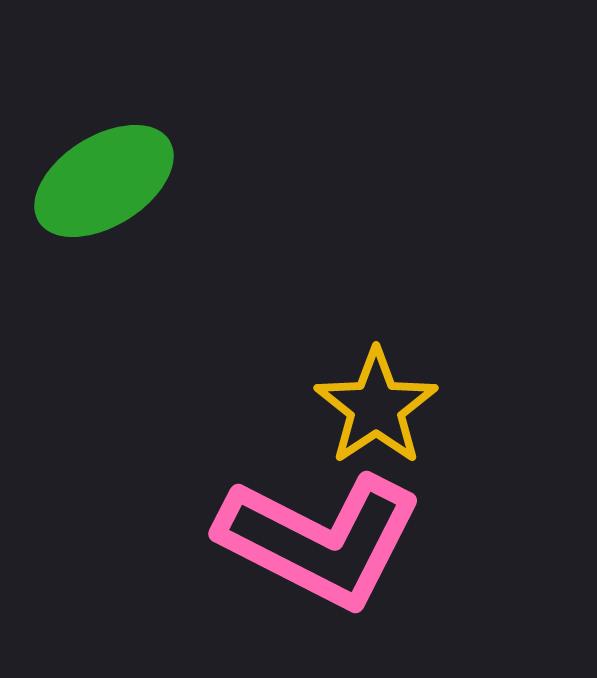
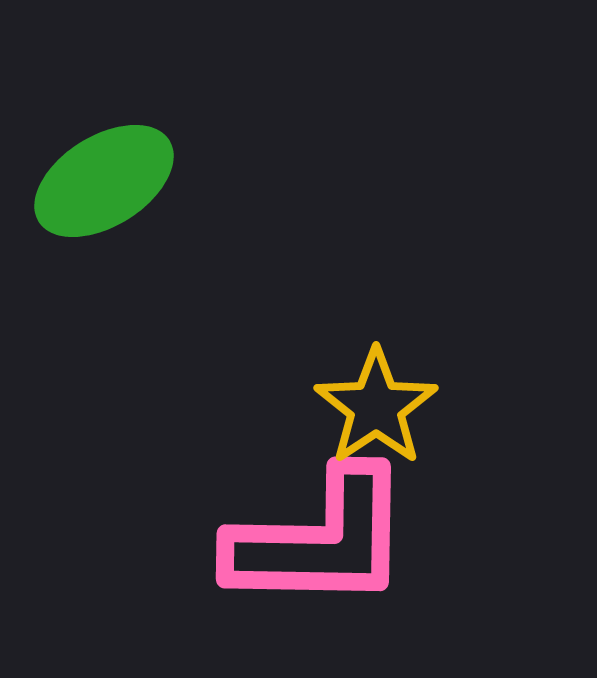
pink L-shape: rotated 26 degrees counterclockwise
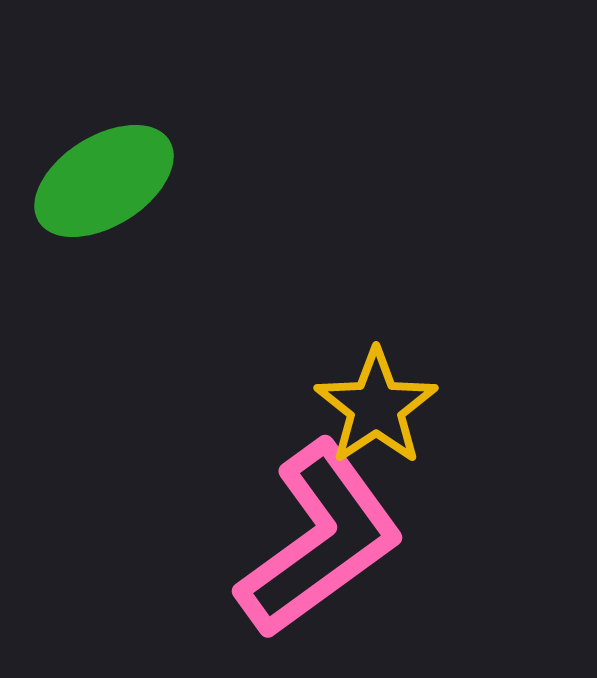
pink L-shape: rotated 37 degrees counterclockwise
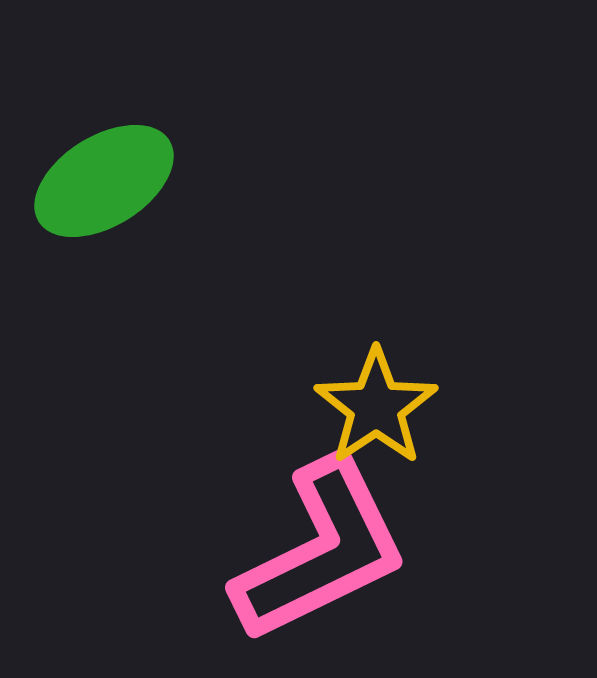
pink L-shape: moved 1 px right, 11 px down; rotated 10 degrees clockwise
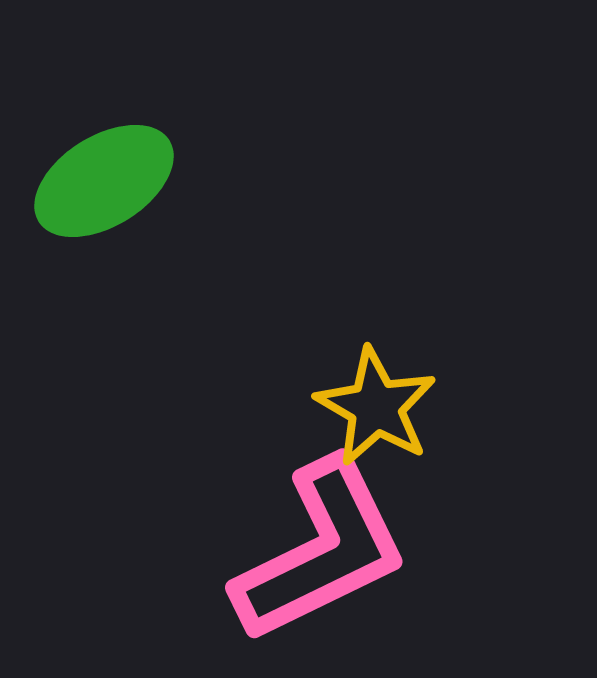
yellow star: rotated 8 degrees counterclockwise
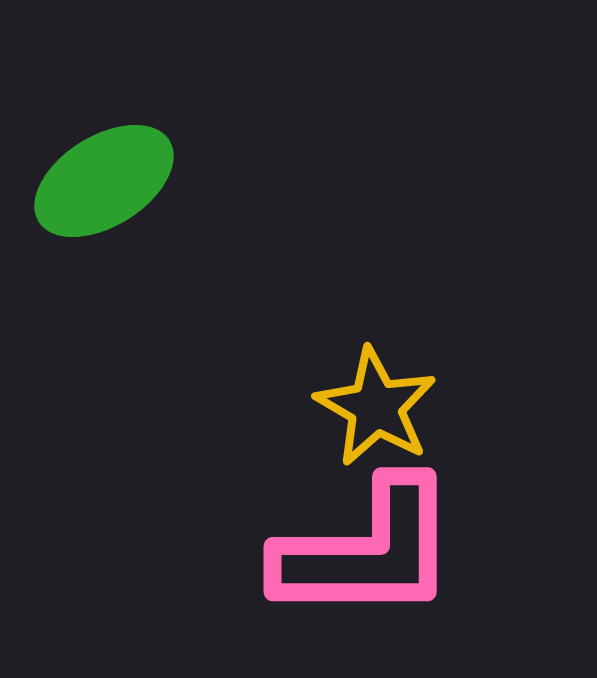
pink L-shape: moved 46 px right; rotated 26 degrees clockwise
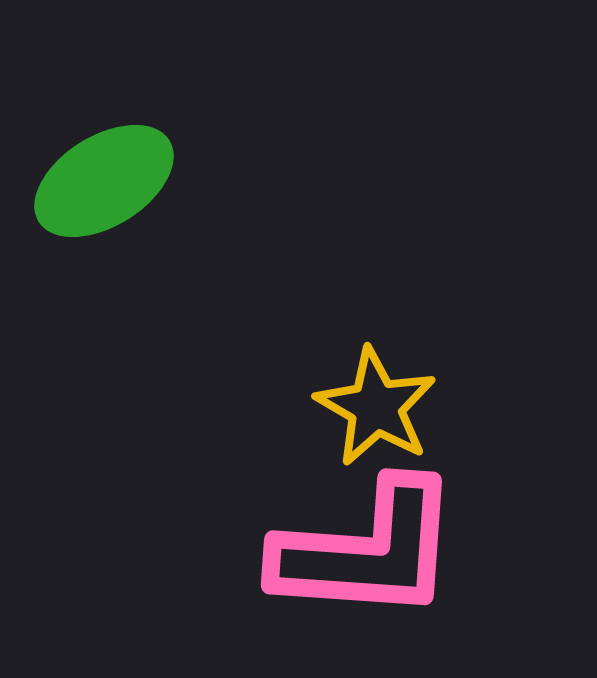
pink L-shape: rotated 4 degrees clockwise
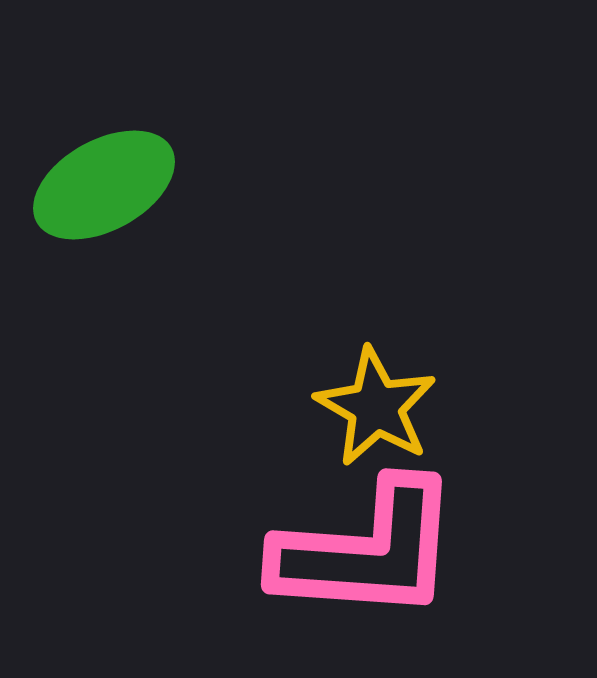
green ellipse: moved 4 px down; rotated 3 degrees clockwise
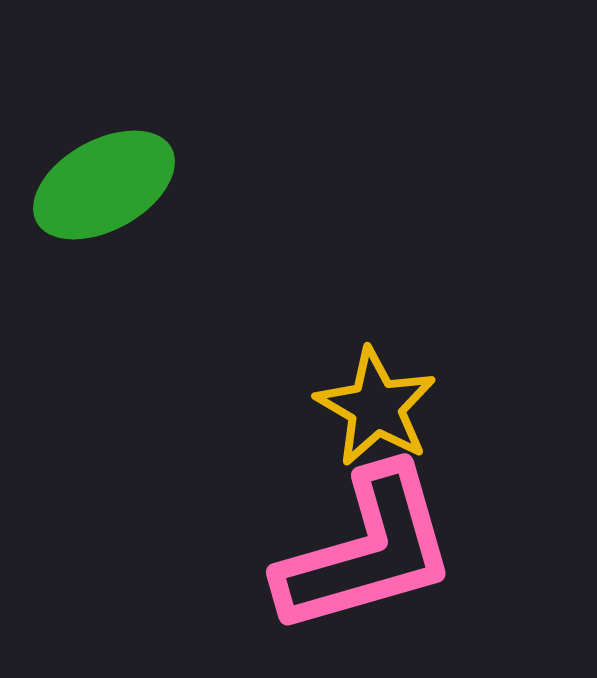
pink L-shape: rotated 20 degrees counterclockwise
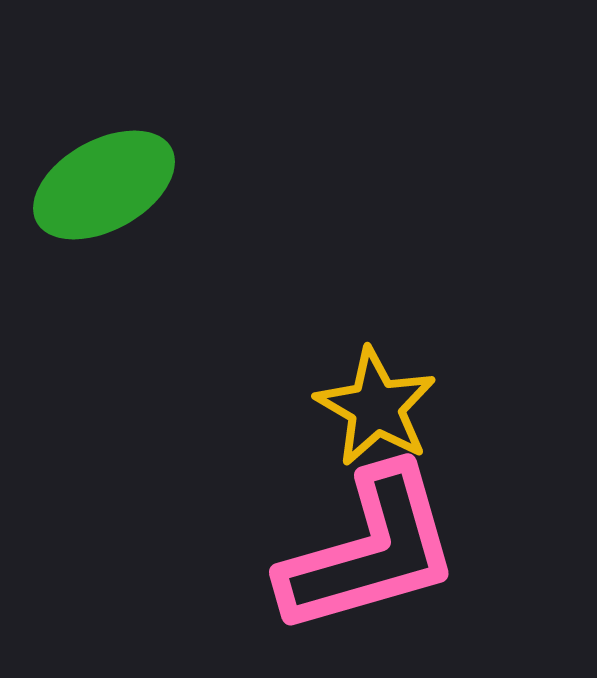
pink L-shape: moved 3 px right
